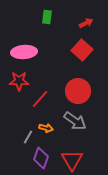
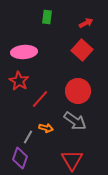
red star: rotated 30 degrees clockwise
purple diamond: moved 21 px left
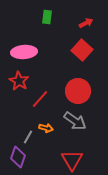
purple diamond: moved 2 px left, 1 px up
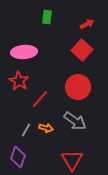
red arrow: moved 1 px right, 1 px down
red circle: moved 4 px up
gray line: moved 2 px left, 7 px up
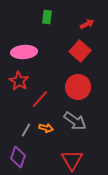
red square: moved 2 px left, 1 px down
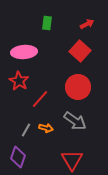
green rectangle: moved 6 px down
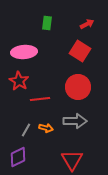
red square: rotated 10 degrees counterclockwise
red line: rotated 42 degrees clockwise
gray arrow: rotated 35 degrees counterclockwise
purple diamond: rotated 45 degrees clockwise
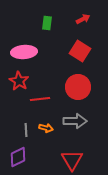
red arrow: moved 4 px left, 5 px up
gray line: rotated 32 degrees counterclockwise
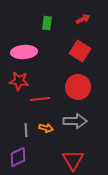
red star: rotated 24 degrees counterclockwise
red triangle: moved 1 px right
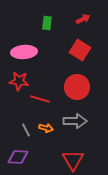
red square: moved 1 px up
red circle: moved 1 px left
red line: rotated 24 degrees clockwise
gray line: rotated 24 degrees counterclockwise
purple diamond: rotated 30 degrees clockwise
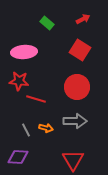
green rectangle: rotated 56 degrees counterclockwise
red line: moved 4 px left
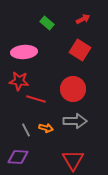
red circle: moved 4 px left, 2 px down
